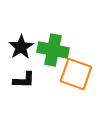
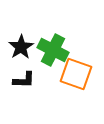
green cross: rotated 16 degrees clockwise
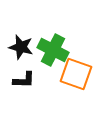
black star: rotated 25 degrees counterclockwise
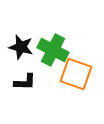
black L-shape: moved 1 px right, 2 px down
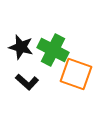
black L-shape: moved 2 px right; rotated 40 degrees clockwise
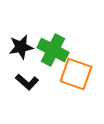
black star: rotated 25 degrees counterclockwise
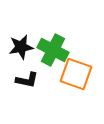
black L-shape: moved 2 px up; rotated 30 degrees counterclockwise
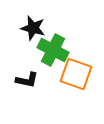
black star: moved 12 px right, 19 px up; rotated 25 degrees clockwise
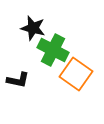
orange square: rotated 16 degrees clockwise
black L-shape: moved 9 px left
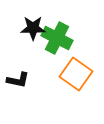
black star: rotated 15 degrees counterclockwise
green cross: moved 4 px right, 12 px up
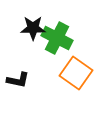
orange square: moved 1 px up
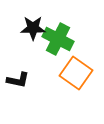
green cross: moved 1 px right, 1 px down
